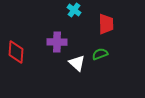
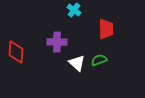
red trapezoid: moved 5 px down
green semicircle: moved 1 px left, 6 px down
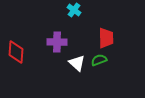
red trapezoid: moved 9 px down
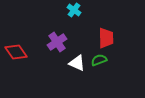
purple cross: rotated 36 degrees counterclockwise
red diamond: rotated 40 degrees counterclockwise
white triangle: rotated 18 degrees counterclockwise
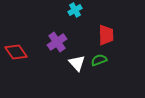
cyan cross: moved 1 px right; rotated 24 degrees clockwise
red trapezoid: moved 3 px up
white triangle: rotated 24 degrees clockwise
